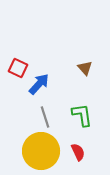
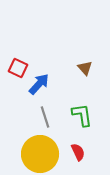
yellow circle: moved 1 px left, 3 px down
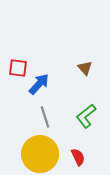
red square: rotated 18 degrees counterclockwise
green L-shape: moved 4 px right, 1 px down; rotated 120 degrees counterclockwise
red semicircle: moved 5 px down
